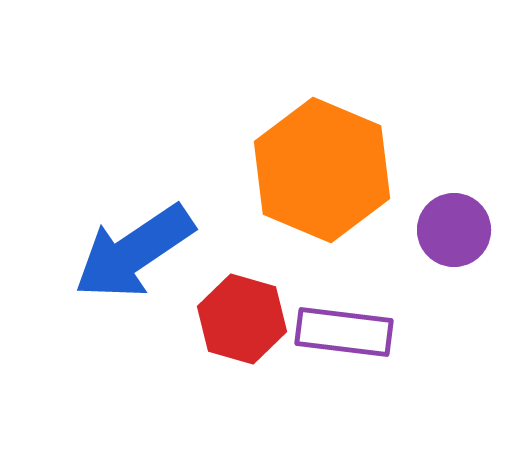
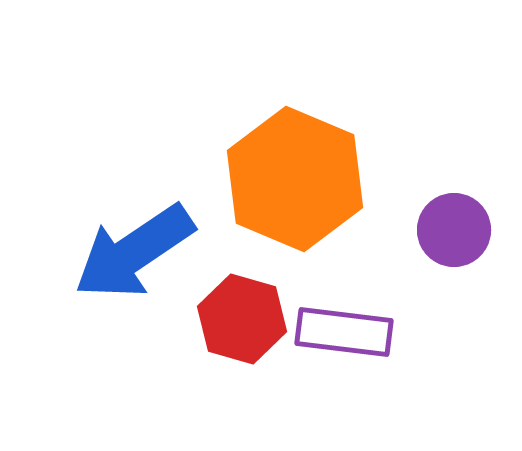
orange hexagon: moved 27 px left, 9 px down
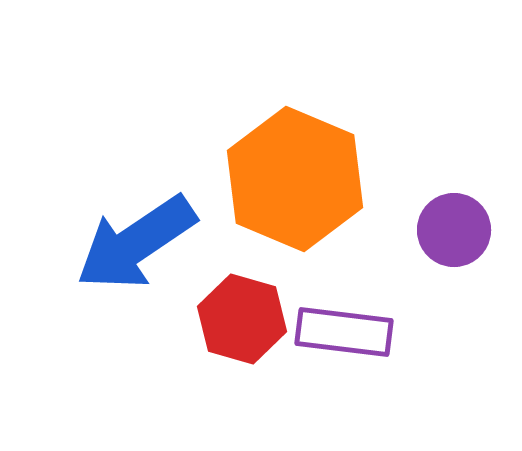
blue arrow: moved 2 px right, 9 px up
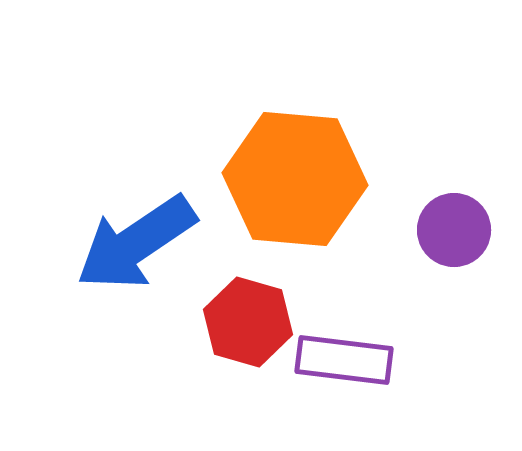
orange hexagon: rotated 18 degrees counterclockwise
red hexagon: moved 6 px right, 3 px down
purple rectangle: moved 28 px down
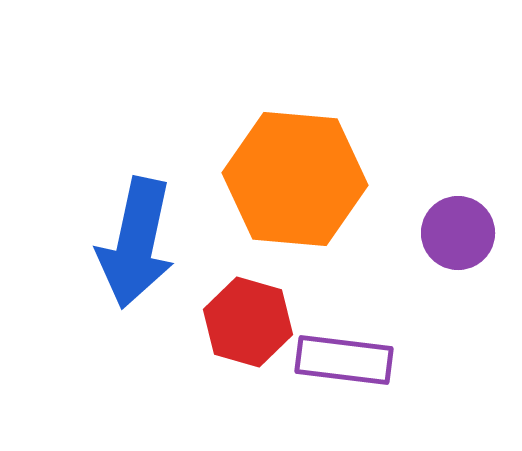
purple circle: moved 4 px right, 3 px down
blue arrow: rotated 44 degrees counterclockwise
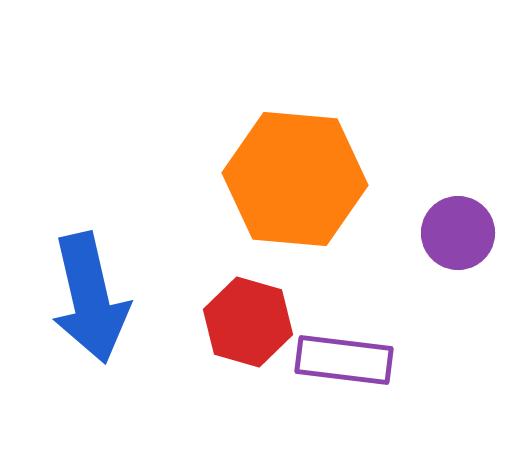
blue arrow: moved 46 px left, 55 px down; rotated 25 degrees counterclockwise
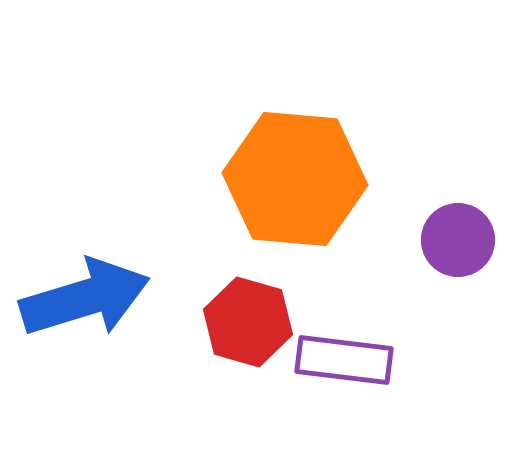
purple circle: moved 7 px down
blue arrow: moved 5 px left; rotated 94 degrees counterclockwise
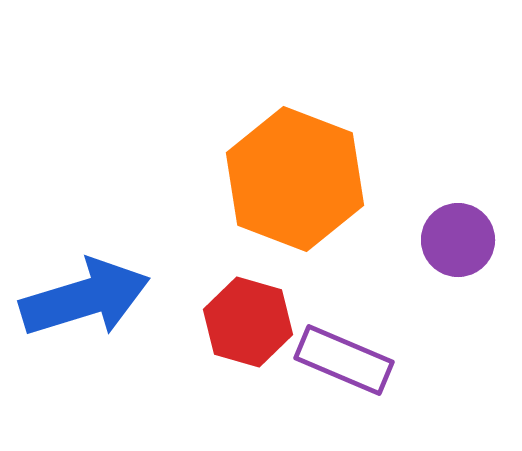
orange hexagon: rotated 16 degrees clockwise
purple rectangle: rotated 16 degrees clockwise
